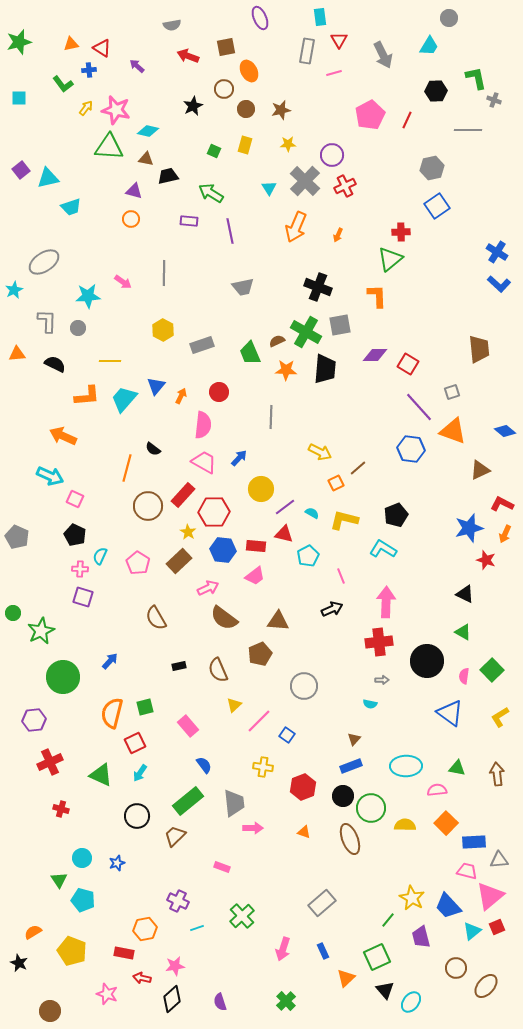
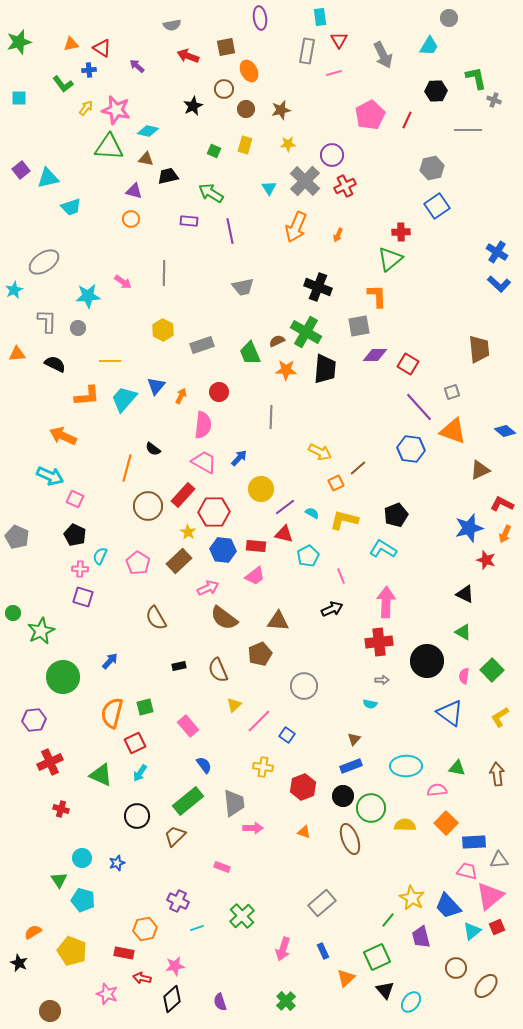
purple ellipse at (260, 18): rotated 15 degrees clockwise
gray square at (340, 325): moved 19 px right, 1 px down
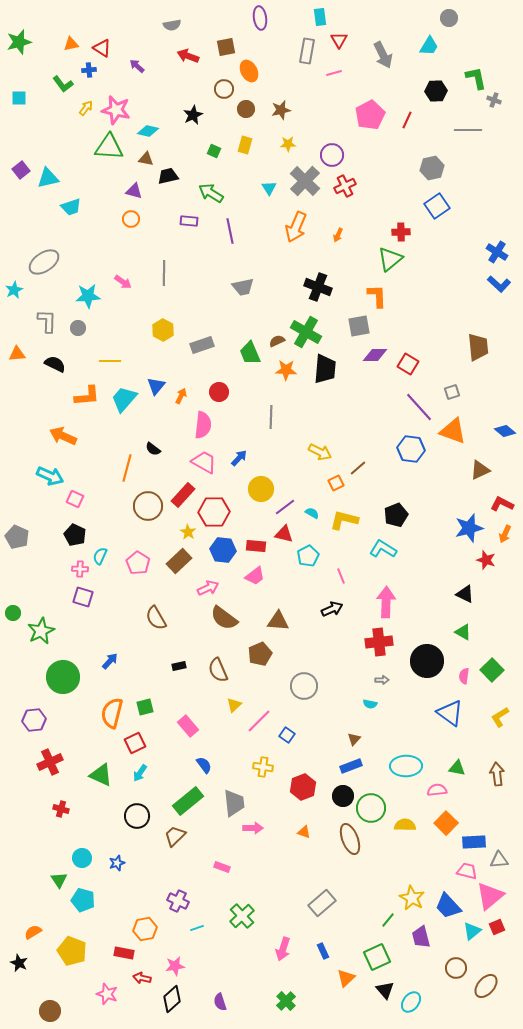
black star at (193, 106): moved 9 px down
brown trapezoid at (479, 349): moved 1 px left, 2 px up
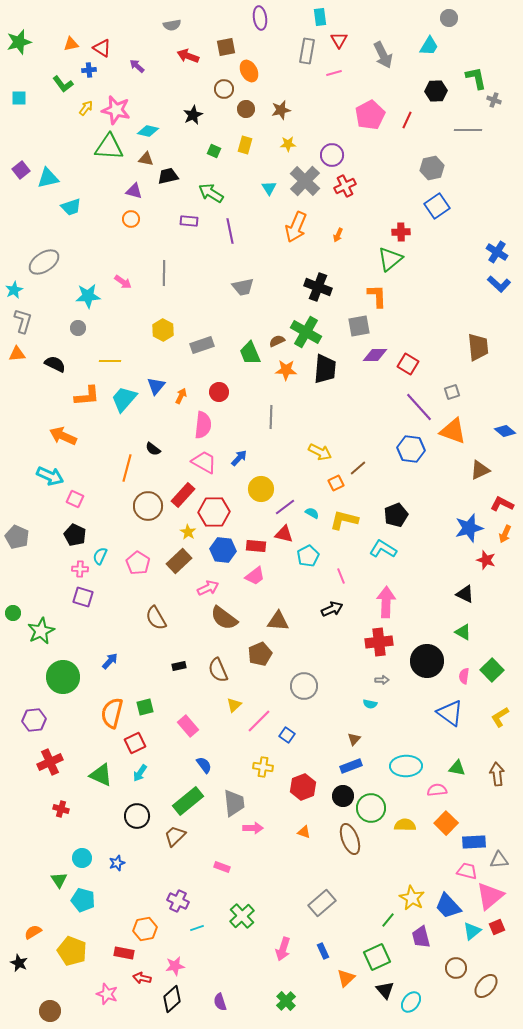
gray L-shape at (47, 321): moved 24 px left; rotated 15 degrees clockwise
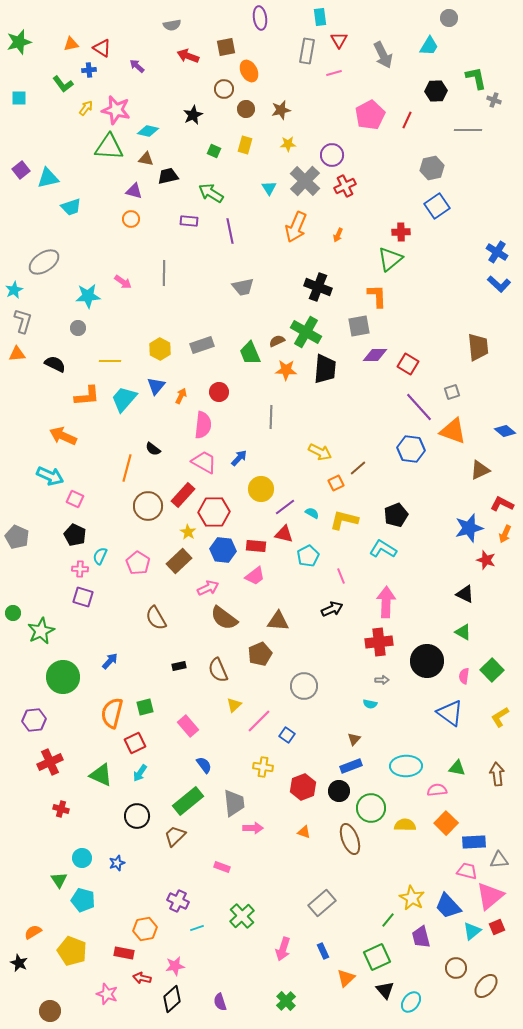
yellow hexagon at (163, 330): moved 3 px left, 19 px down
black circle at (343, 796): moved 4 px left, 5 px up
